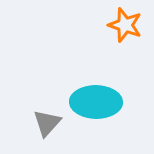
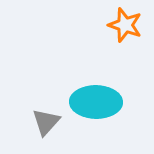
gray triangle: moved 1 px left, 1 px up
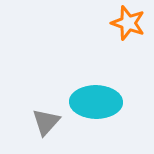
orange star: moved 3 px right, 2 px up
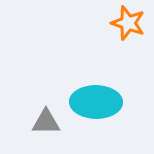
gray triangle: rotated 48 degrees clockwise
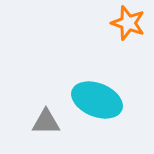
cyan ellipse: moved 1 px right, 2 px up; rotated 21 degrees clockwise
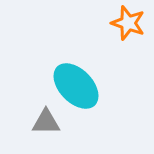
cyan ellipse: moved 21 px left, 14 px up; rotated 24 degrees clockwise
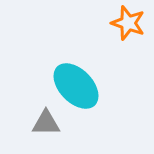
gray triangle: moved 1 px down
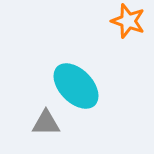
orange star: moved 2 px up
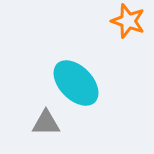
cyan ellipse: moved 3 px up
